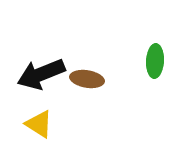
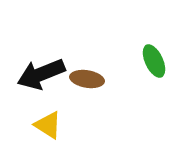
green ellipse: moved 1 px left; rotated 28 degrees counterclockwise
yellow triangle: moved 9 px right, 1 px down
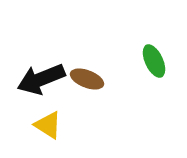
black arrow: moved 5 px down
brown ellipse: rotated 12 degrees clockwise
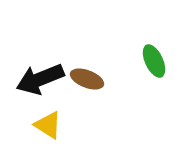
black arrow: moved 1 px left
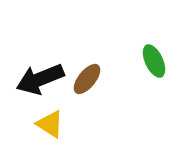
brown ellipse: rotated 72 degrees counterclockwise
yellow triangle: moved 2 px right, 1 px up
